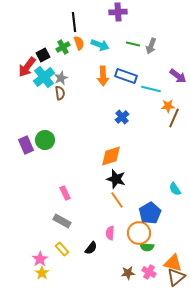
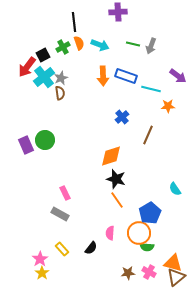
brown line: moved 26 px left, 17 px down
gray rectangle: moved 2 px left, 7 px up
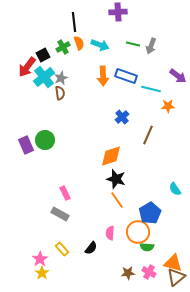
orange circle: moved 1 px left, 1 px up
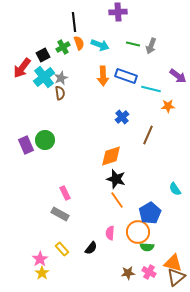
red arrow: moved 5 px left, 1 px down
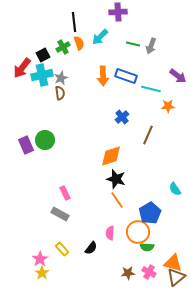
cyan arrow: moved 8 px up; rotated 114 degrees clockwise
cyan cross: moved 2 px left, 2 px up; rotated 25 degrees clockwise
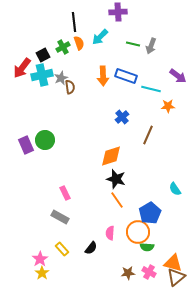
brown semicircle: moved 10 px right, 6 px up
gray rectangle: moved 3 px down
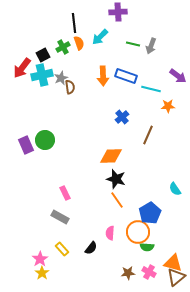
black line: moved 1 px down
orange diamond: rotated 15 degrees clockwise
